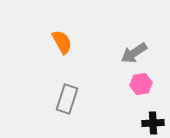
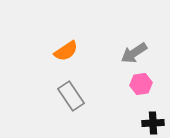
orange semicircle: moved 4 px right, 9 px down; rotated 85 degrees clockwise
gray rectangle: moved 4 px right, 3 px up; rotated 52 degrees counterclockwise
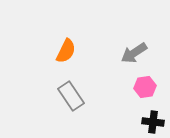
orange semicircle: rotated 30 degrees counterclockwise
pink hexagon: moved 4 px right, 3 px down
black cross: moved 1 px up; rotated 10 degrees clockwise
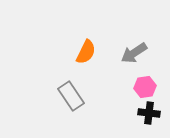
orange semicircle: moved 20 px right, 1 px down
black cross: moved 4 px left, 9 px up
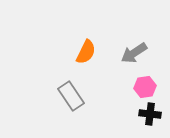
black cross: moved 1 px right, 1 px down
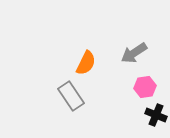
orange semicircle: moved 11 px down
black cross: moved 6 px right, 1 px down; rotated 15 degrees clockwise
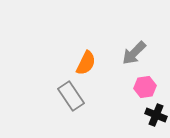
gray arrow: rotated 12 degrees counterclockwise
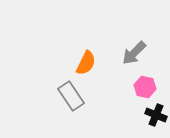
pink hexagon: rotated 20 degrees clockwise
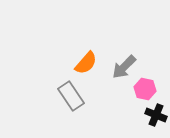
gray arrow: moved 10 px left, 14 px down
orange semicircle: rotated 15 degrees clockwise
pink hexagon: moved 2 px down
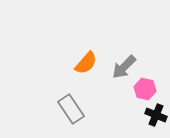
gray rectangle: moved 13 px down
